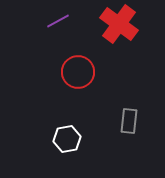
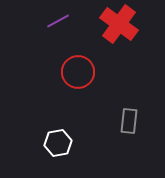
white hexagon: moved 9 px left, 4 px down
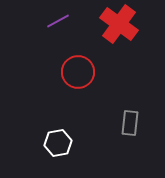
gray rectangle: moved 1 px right, 2 px down
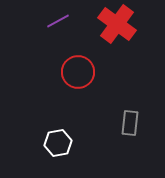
red cross: moved 2 px left
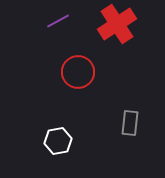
red cross: rotated 21 degrees clockwise
white hexagon: moved 2 px up
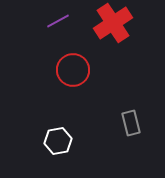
red cross: moved 4 px left, 1 px up
red circle: moved 5 px left, 2 px up
gray rectangle: moved 1 px right; rotated 20 degrees counterclockwise
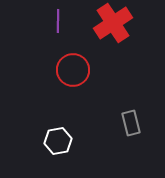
purple line: rotated 60 degrees counterclockwise
